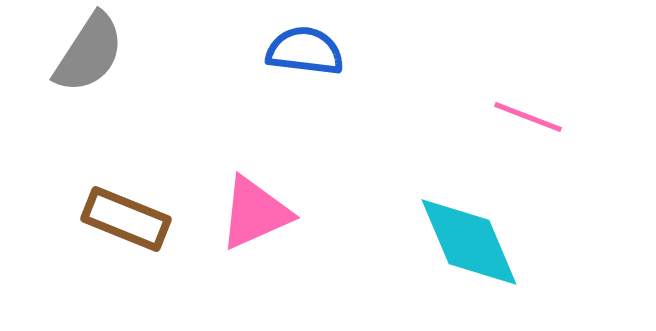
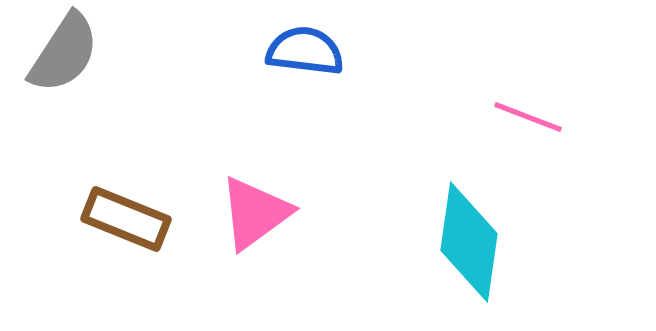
gray semicircle: moved 25 px left
pink triangle: rotated 12 degrees counterclockwise
cyan diamond: rotated 31 degrees clockwise
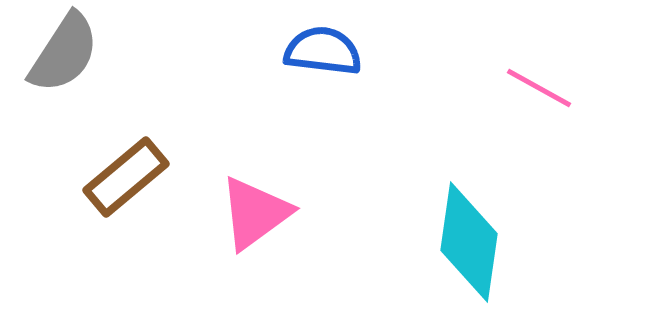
blue semicircle: moved 18 px right
pink line: moved 11 px right, 29 px up; rotated 8 degrees clockwise
brown rectangle: moved 42 px up; rotated 62 degrees counterclockwise
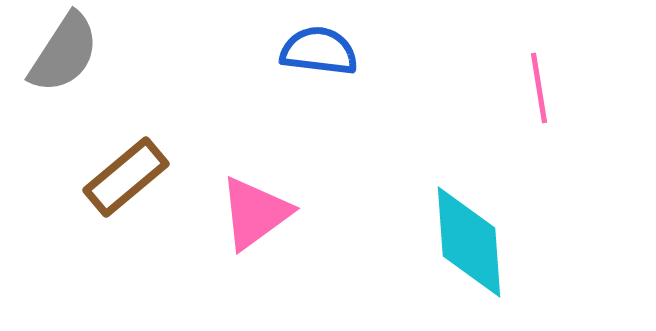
blue semicircle: moved 4 px left
pink line: rotated 52 degrees clockwise
cyan diamond: rotated 12 degrees counterclockwise
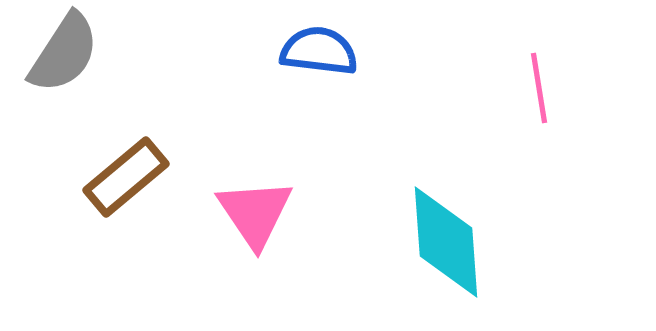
pink triangle: rotated 28 degrees counterclockwise
cyan diamond: moved 23 px left
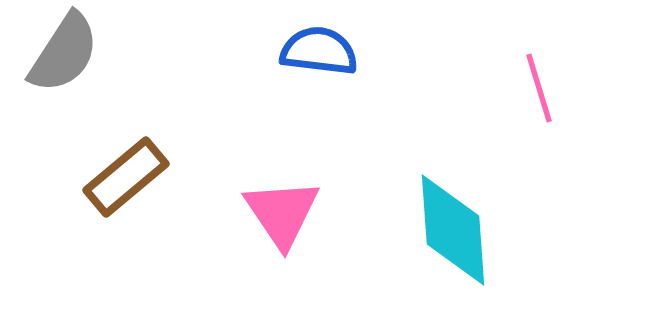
pink line: rotated 8 degrees counterclockwise
pink triangle: moved 27 px right
cyan diamond: moved 7 px right, 12 px up
